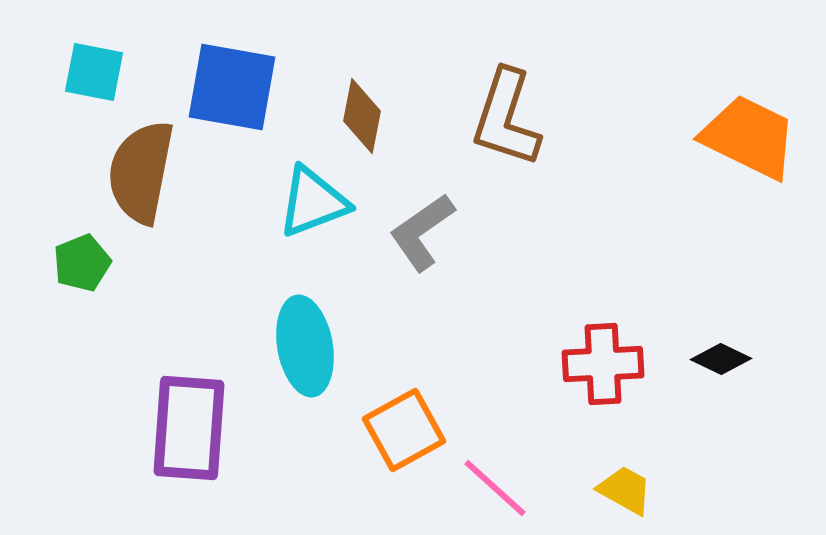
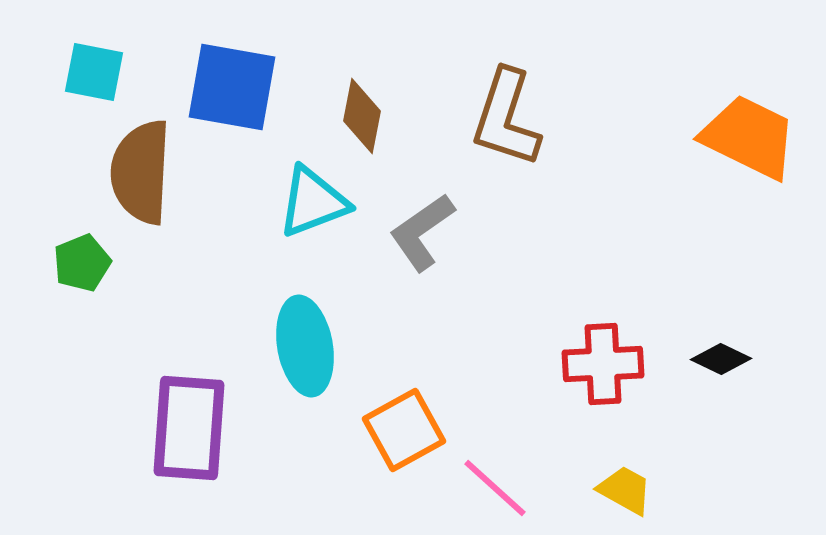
brown semicircle: rotated 8 degrees counterclockwise
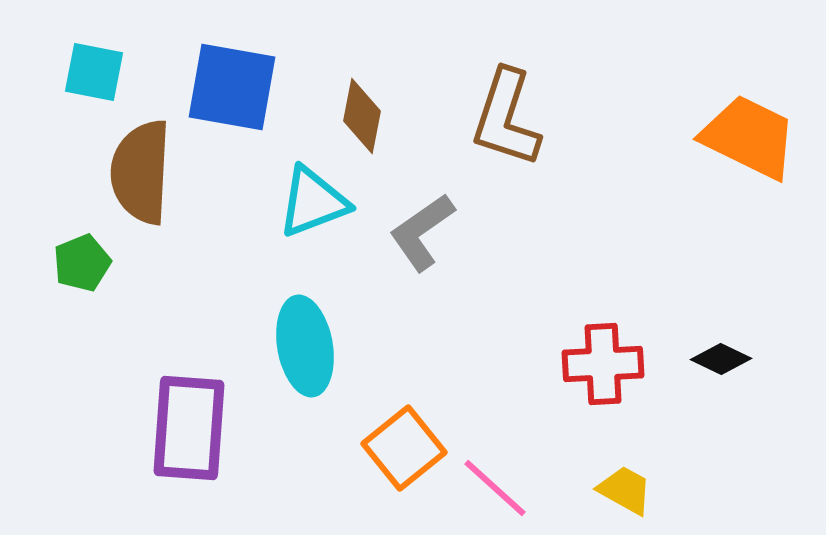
orange square: moved 18 px down; rotated 10 degrees counterclockwise
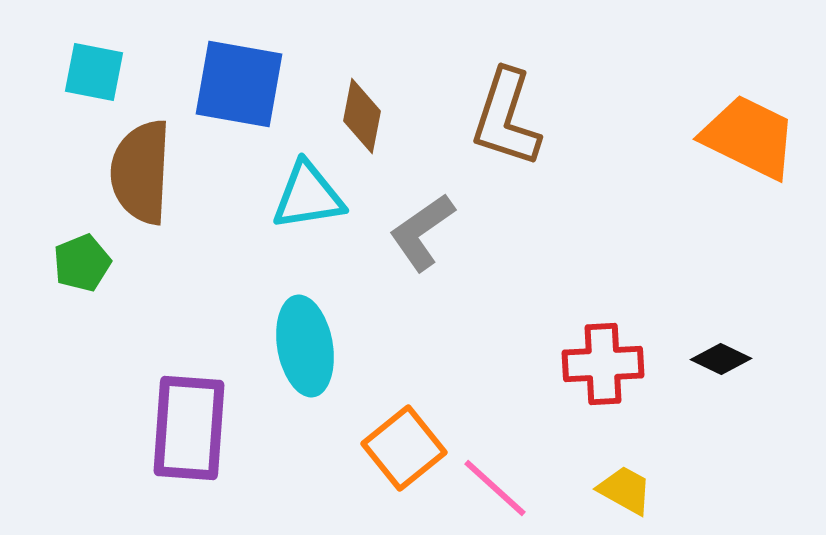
blue square: moved 7 px right, 3 px up
cyan triangle: moved 5 px left, 6 px up; rotated 12 degrees clockwise
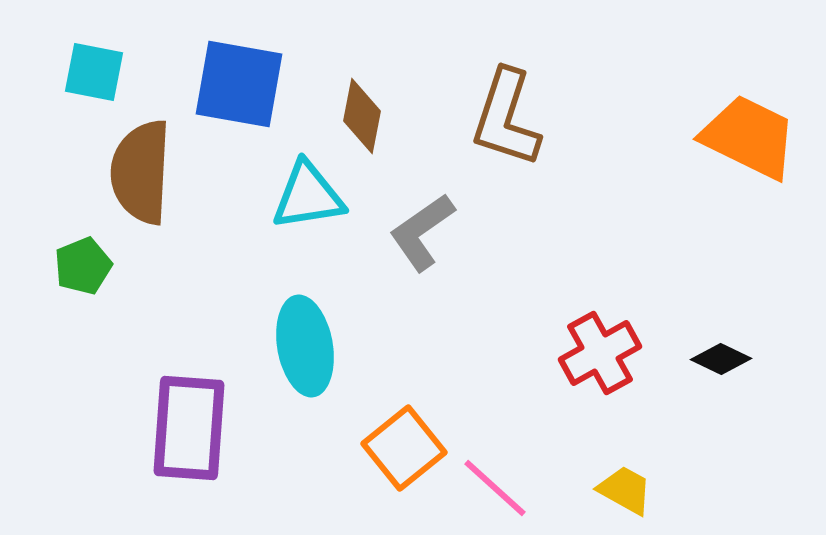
green pentagon: moved 1 px right, 3 px down
red cross: moved 3 px left, 11 px up; rotated 26 degrees counterclockwise
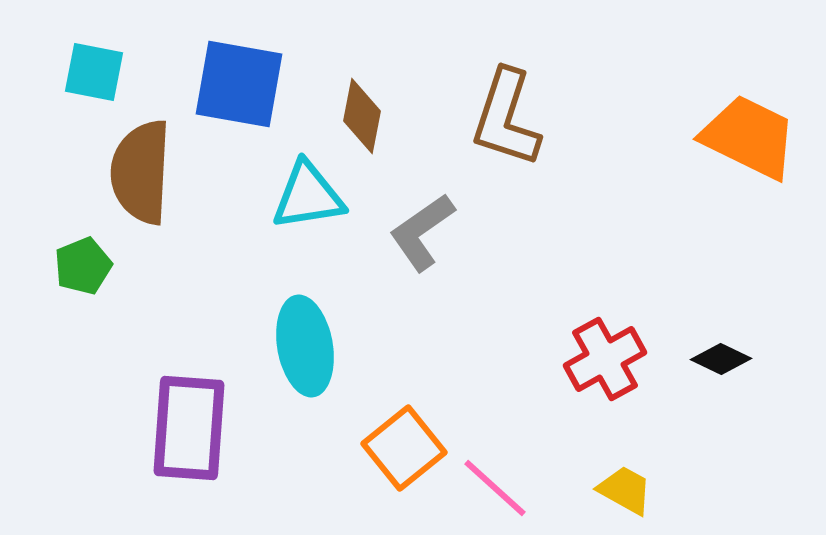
red cross: moved 5 px right, 6 px down
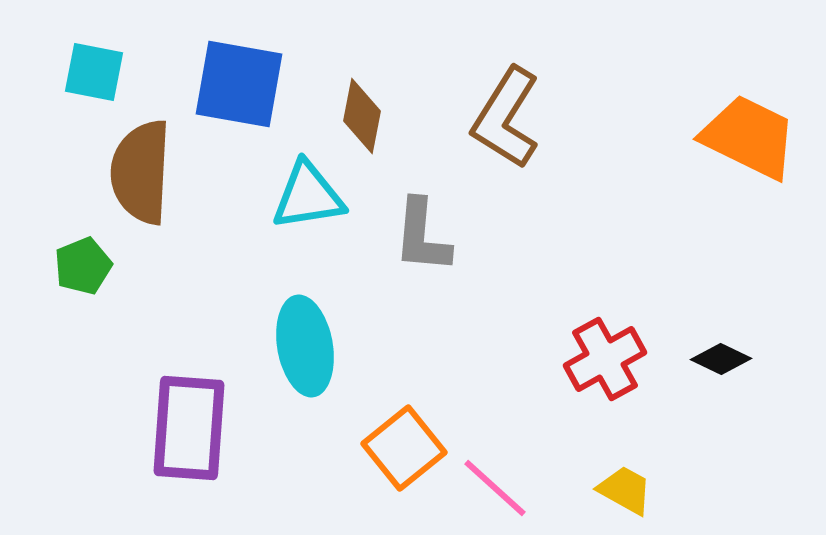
brown L-shape: rotated 14 degrees clockwise
gray L-shape: moved 4 px down; rotated 50 degrees counterclockwise
